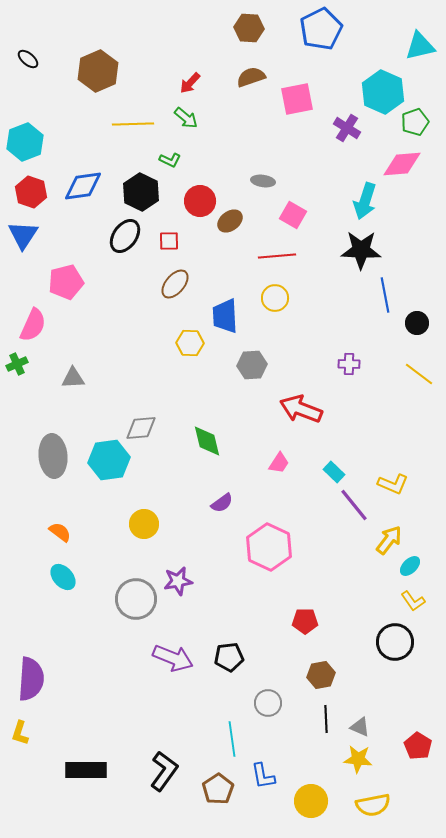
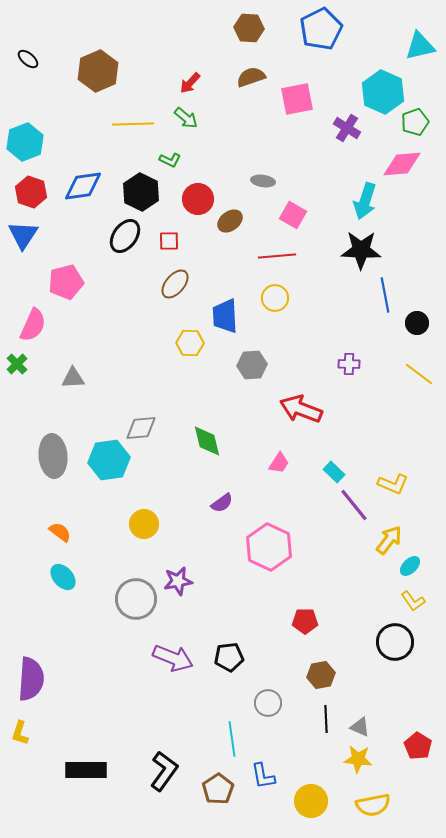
red circle at (200, 201): moved 2 px left, 2 px up
green cross at (17, 364): rotated 20 degrees counterclockwise
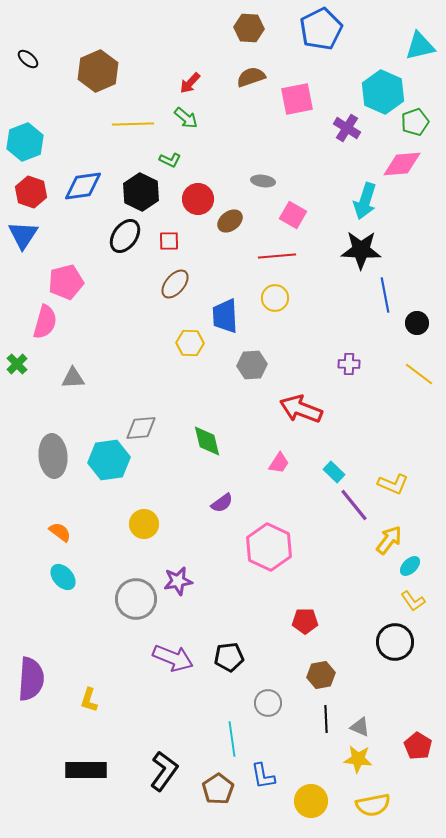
pink semicircle at (33, 325): moved 12 px right, 3 px up; rotated 8 degrees counterclockwise
yellow L-shape at (20, 733): moved 69 px right, 33 px up
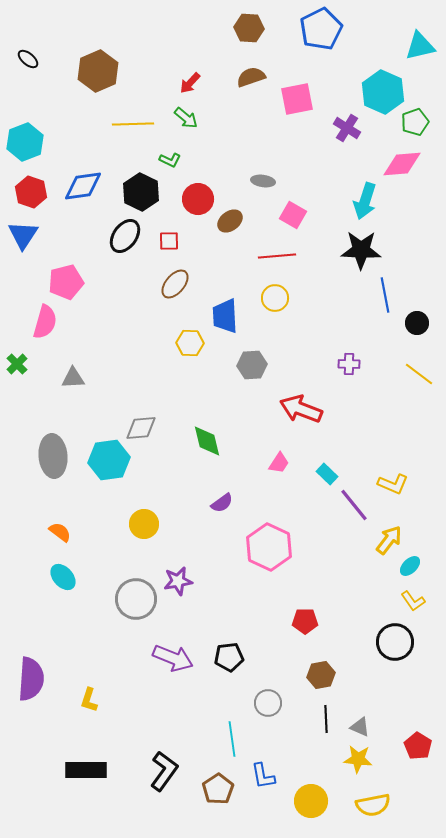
cyan rectangle at (334, 472): moved 7 px left, 2 px down
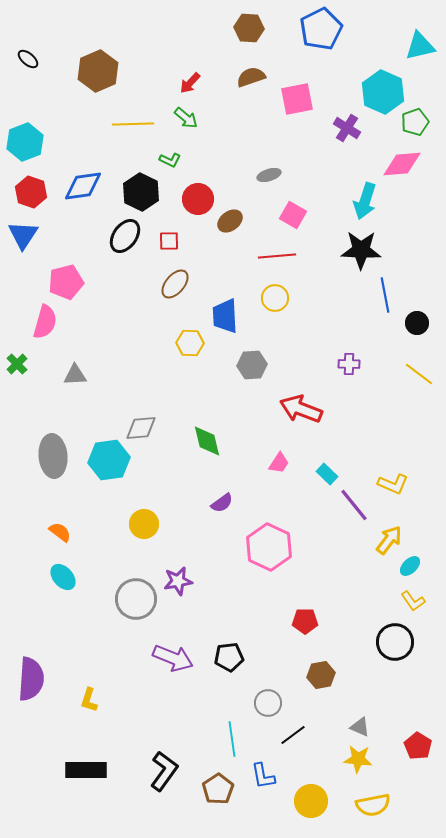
gray ellipse at (263, 181): moved 6 px right, 6 px up; rotated 25 degrees counterclockwise
gray triangle at (73, 378): moved 2 px right, 3 px up
black line at (326, 719): moved 33 px left, 16 px down; rotated 56 degrees clockwise
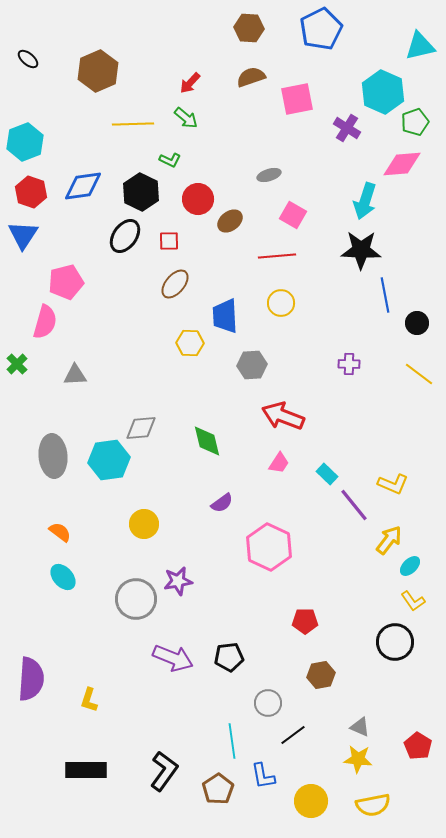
yellow circle at (275, 298): moved 6 px right, 5 px down
red arrow at (301, 409): moved 18 px left, 7 px down
cyan line at (232, 739): moved 2 px down
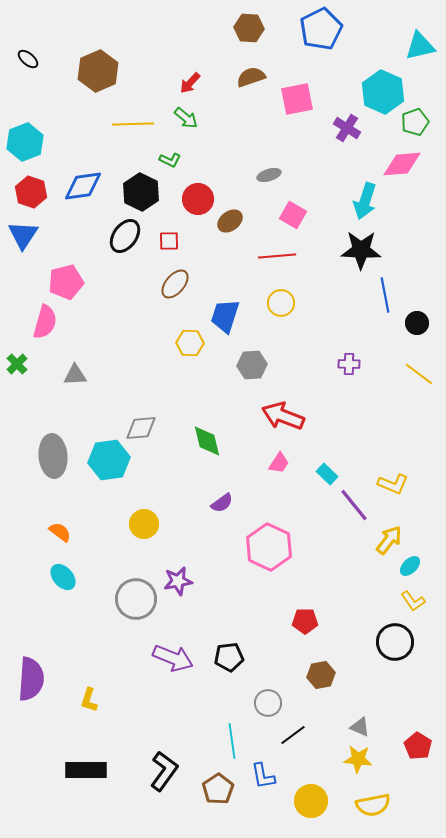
blue trapezoid at (225, 316): rotated 21 degrees clockwise
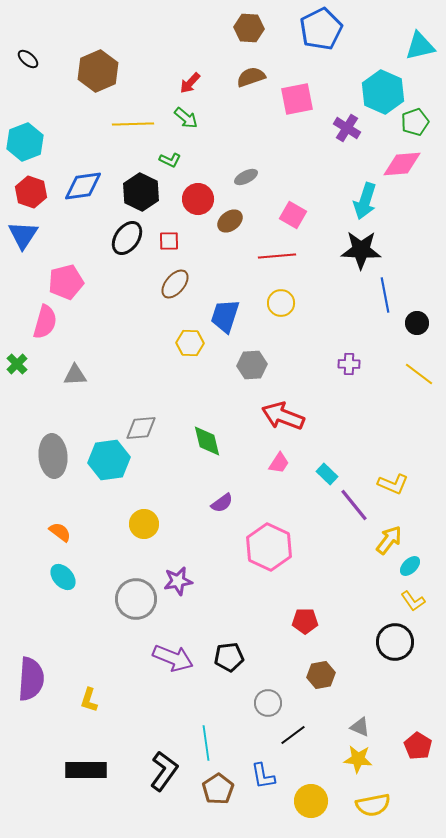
gray ellipse at (269, 175): moved 23 px left, 2 px down; rotated 10 degrees counterclockwise
black ellipse at (125, 236): moved 2 px right, 2 px down
cyan line at (232, 741): moved 26 px left, 2 px down
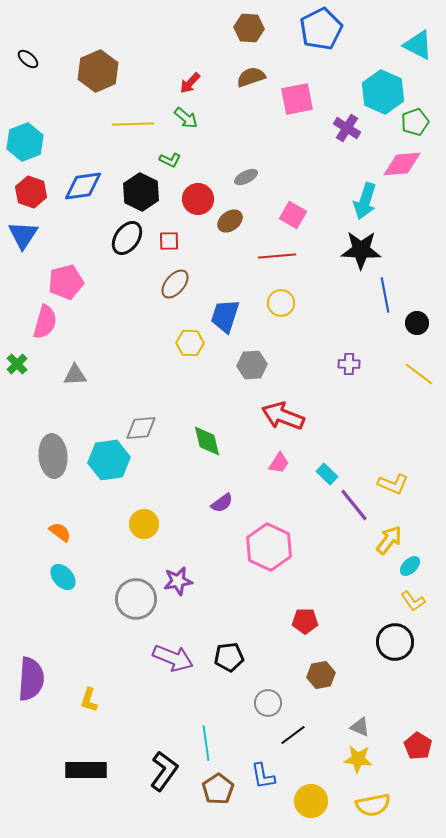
cyan triangle at (420, 46): moved 2 px left, 1 px up; rotated 40 degrees clockwise
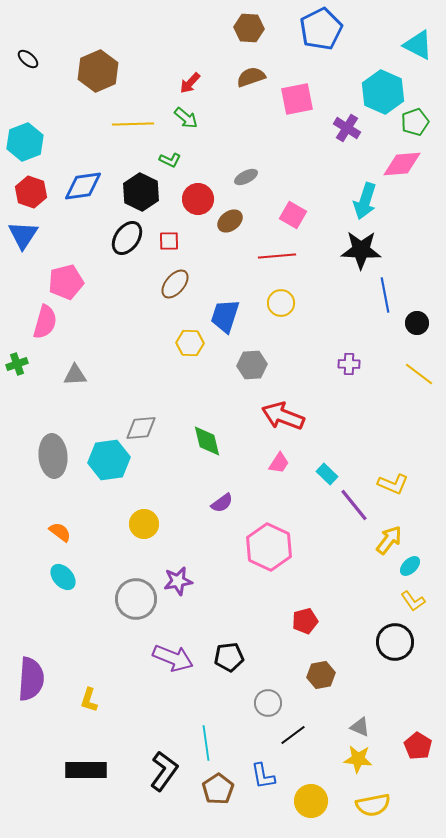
green cross at (17, 364): rotated 25 degrees clockwise
red pentagon at (305, 621): rotated 15 degrees counterclockwise
